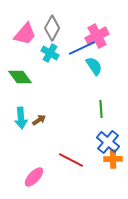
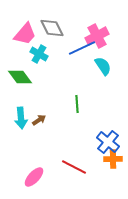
gray diamond: rotated 55 degrees counterclockwise
cyan cross: moved 11 px left, 1 px down
cyan semicircle: moved 9 px right
green line: moved 24 px left, 5 px up
red line: moved 3 px right, 7 px down
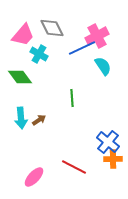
pink trapezoid: moved 2 px left, 1 px down
green line: moved 5 px left, 6 px up
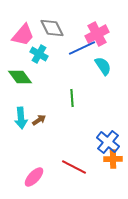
pink cross: moved 2 px up
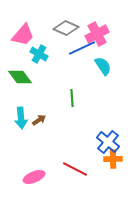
gray diamond: moved 14 px right; rotated 40 degrees counterclockwise
red line: moved 1 px right, 2 px down
pink ellipse: rotated 25 degrees clockwise
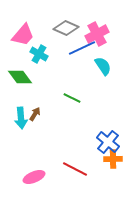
green line: rotated 60 degrees counterclockwise
brown arrow: moved 4 px left, 6 px up; rotated 24 degrees counterclockwise
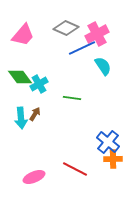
cyan cross: moved 30 px down; rotated 30 degrees clockwise
green line: rotated 18 degrees counterclockwise
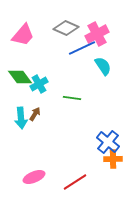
red line: moved 13 px down; rotated 60 degrees counterclockwise
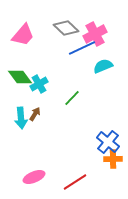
gray diamond: rotated 20 degrees clockwise
pink cross: moved 2 px left
cyan semicircle: rotated 78 degrees counterclockwise
green line: rotated 54 degrees counterclockwise
